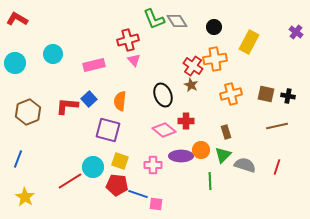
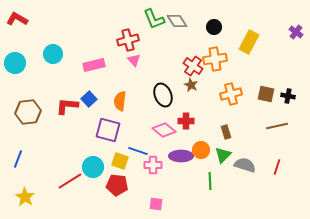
brown hexagon at (28, 112): rotated 15 degrees clockwise
blue line at (138, 194): moved 43 px up
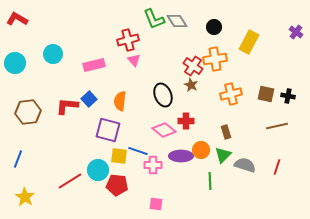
yellow square at (120, 161): moved 1 px left, 5 px up; rotated 12 degrees counterclockwise
cyan circle at (93, 167): moved 5 px right, 3 px down
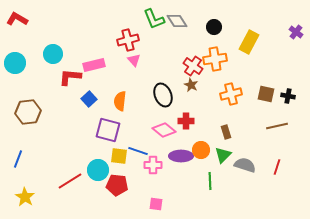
red L-shape at (67, 106): moved 3 px right, 29 px up
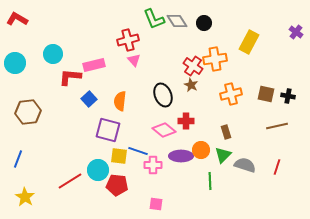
black circle at (214, 27): moved 10 px left, 4 px up
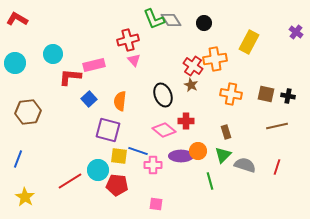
gray diamond at (177, 21): moved 6 px left, 1 px up
orange cross at (231, 94): rotated 25 degrees clockwise
orange circle at (201, 150): moved 3 px left, 1 px down
green line at (210, 181): rotated 12 degrees counterclockwise
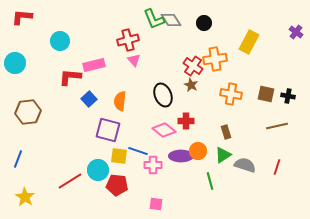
red L-shape at (17, 19): moved 5 px right, 2 px up; rotated 25 degrees counterclockwise
cyan circle at (53, 54): moved 7 px right, 13 px up
green triangle at (223, 155): rotated 12 degrees clockwise
